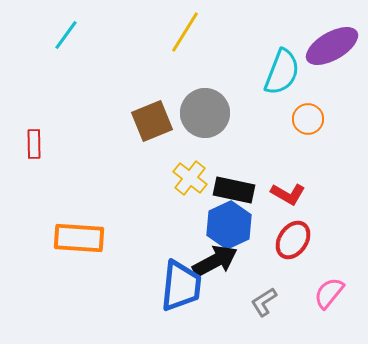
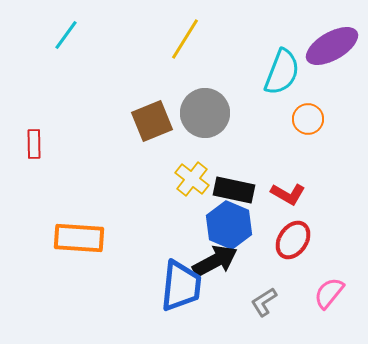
yellow line: moved 7 px down
yellow cross: moved 2 px right, 1 px down
blue hexagon: rotated 12 degrees counterclockwise
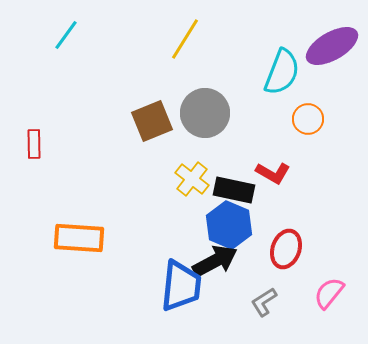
red L-shape: moved 15 px left, 21 px up
red ellipse: moved 7 px left, 9 px down; rotated 15 degrees counterclockwise
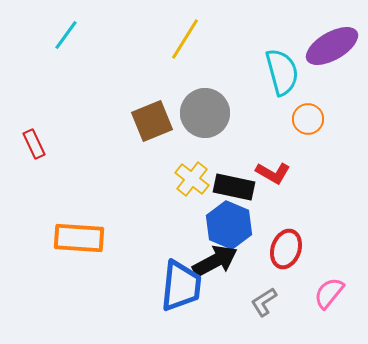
cyan semicircle: rotated 36 degrees counterclockwise
red rectangle: rotated 24 degrees counterclockwise
black rectangle: moved 3 px up
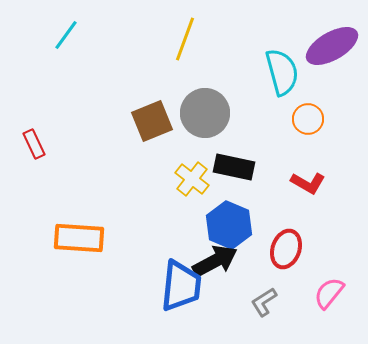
yellow line: rotated 12 degrees counterclockwise
red L-shape: moved 35 px right, 10 px down
black rectangle: moved 20 px up
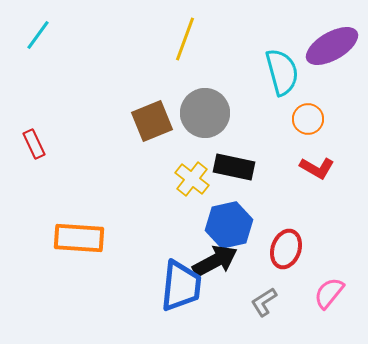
cyan line: moved 28 px left
red L-shape: moved 9 px right, 15 px up
blue hexagon: rotated 24 degrees clockwise
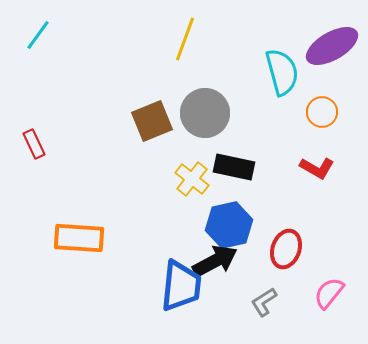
orange circle: moved 14 px right, 7 px up
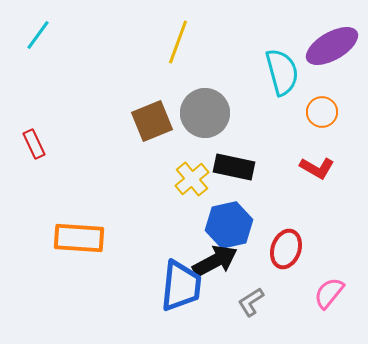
yellow line: moved 7 px left, 3 px down
yellow cross: rotated 12 degrees clockwise
gray L-shape: moved 13 px left
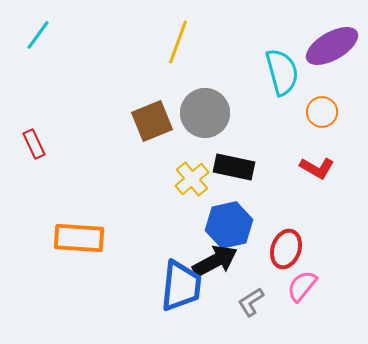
pink semicircle: moved 27 px left, 7 px up
